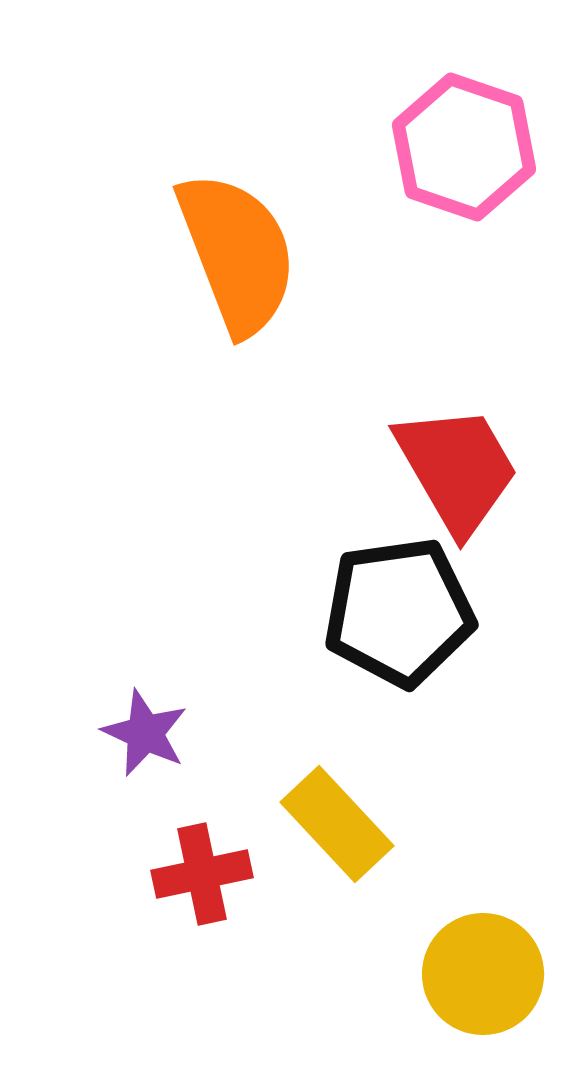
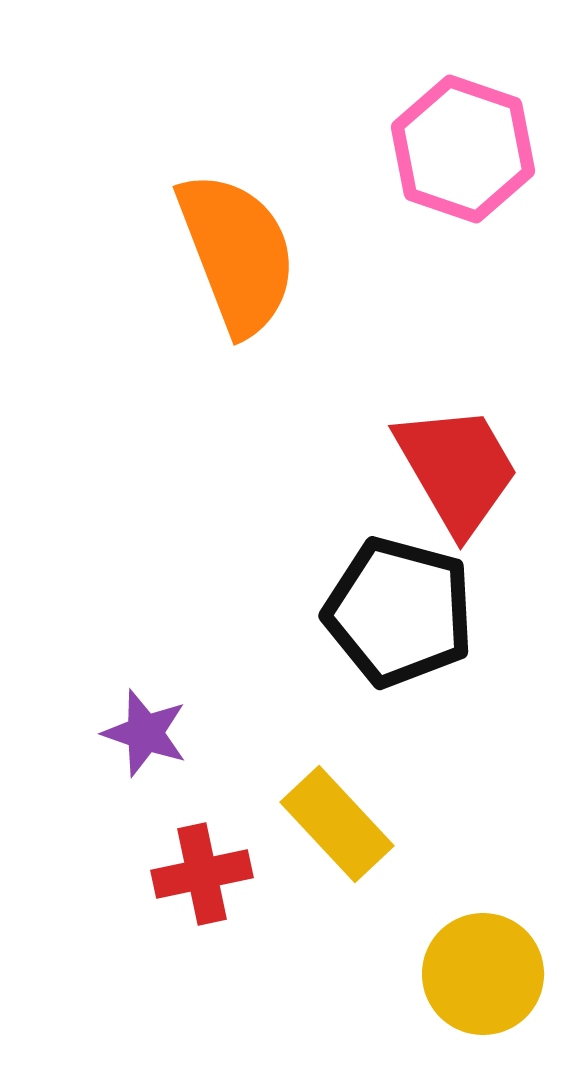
pink hexagon: moved 1 px left, 2 px down
black pentagon: rotated 23 degrees clockwise
purple star: rotated 6 degrees counterclockwise
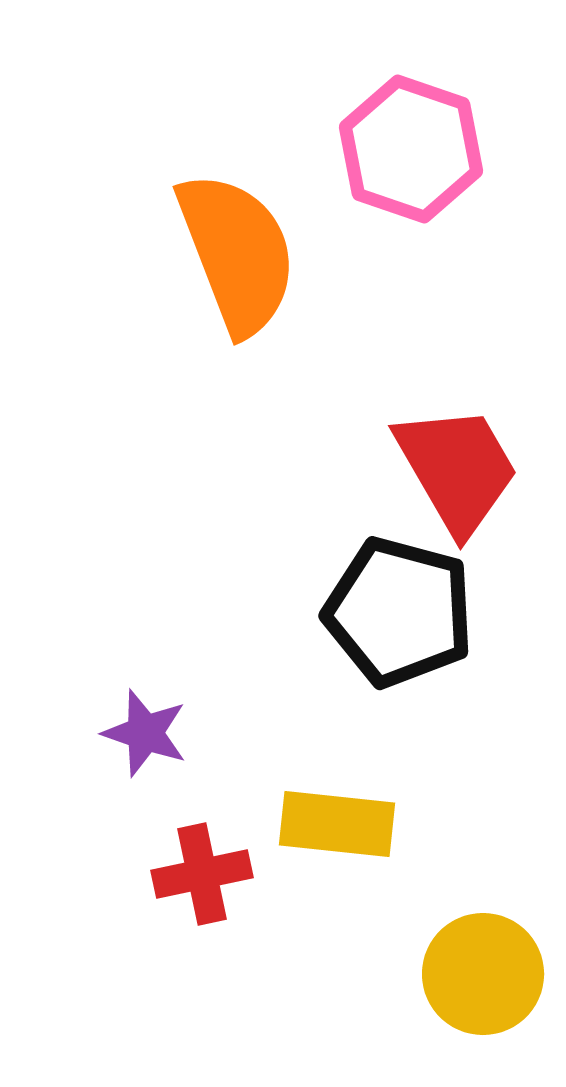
pink hexagon: moved 52 px left
yellow rectangle: rotated 41 degrees counterclockwise
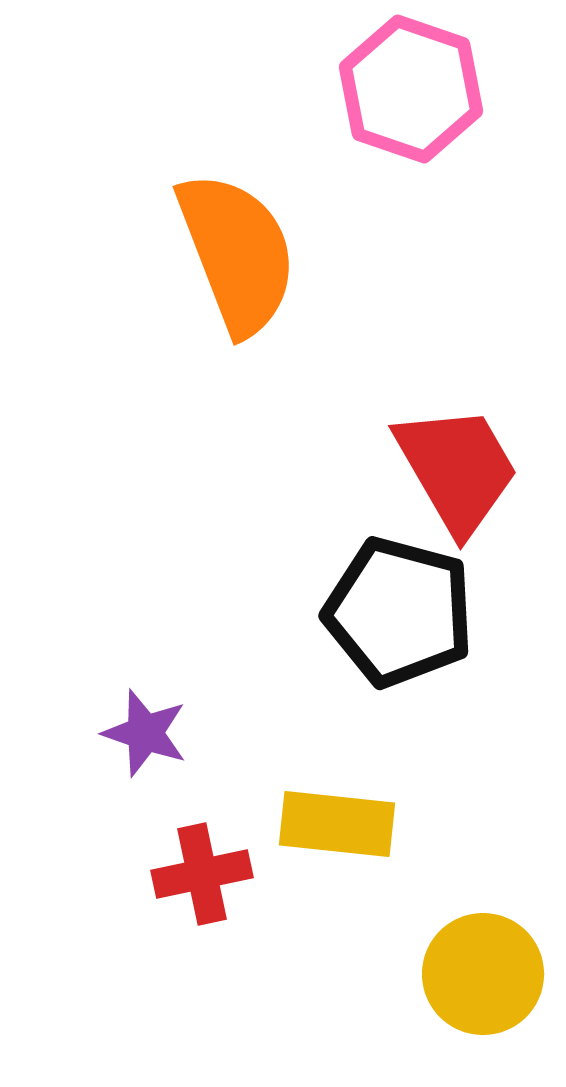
pink hexagon: moved 60 px up
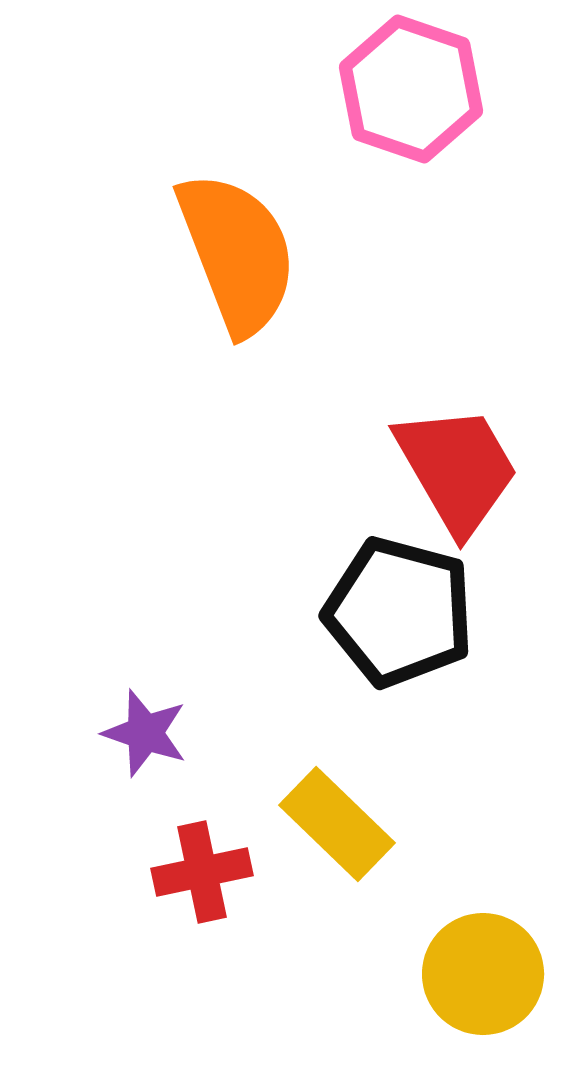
yellow rectangle: rotated 38 degrees clockwise
red cross: moved 2 px up
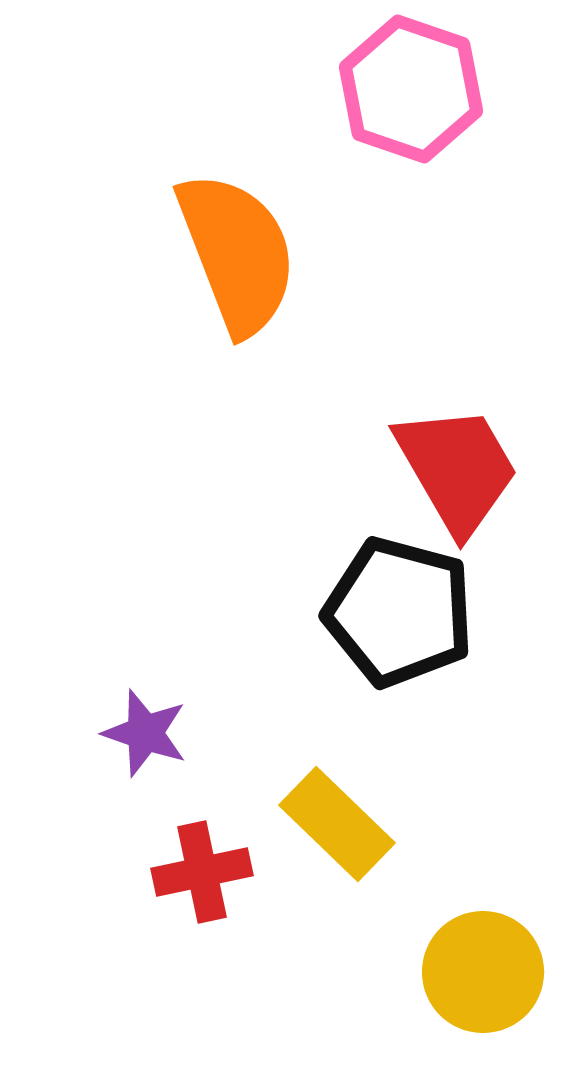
yellow circle: moved 2 px up
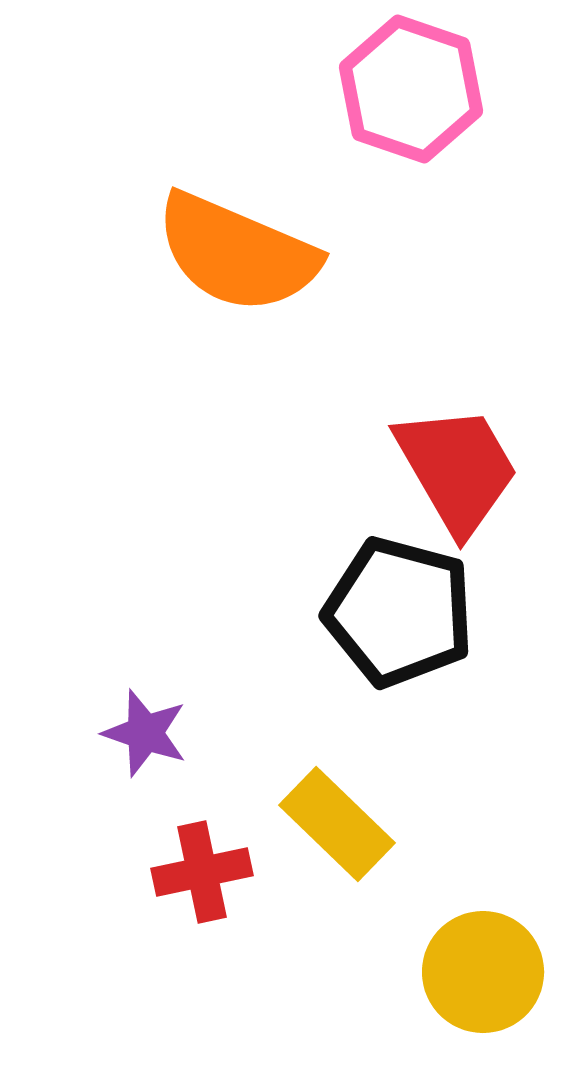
orange semicircle: rotated 134 degrees clockwise
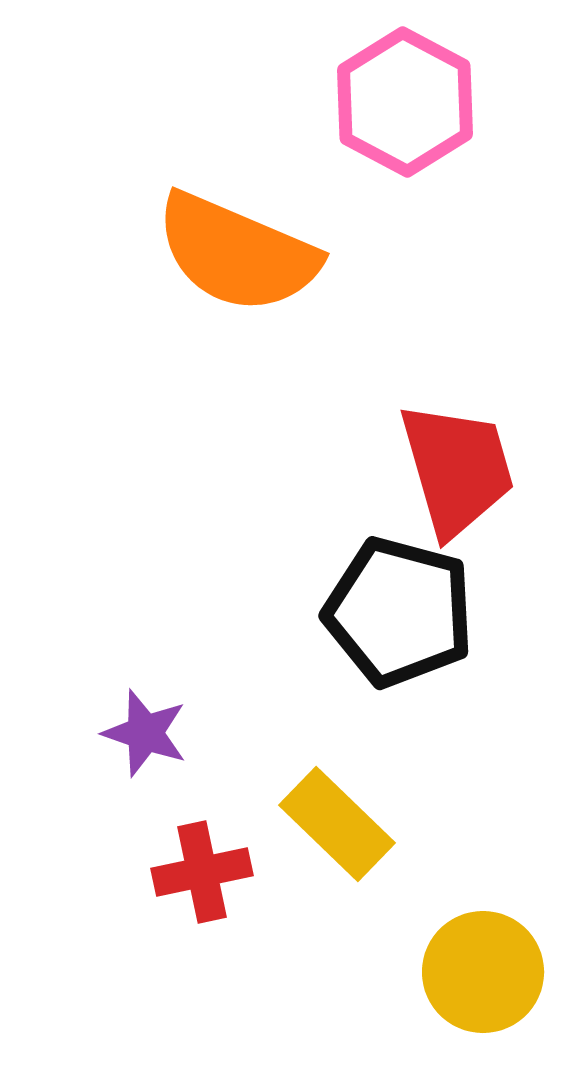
pink hexagon: moved 6 px left, 13 px down; rotated 9 degrees clockwise
red trapezoid: rotated 14 degrees clockwise
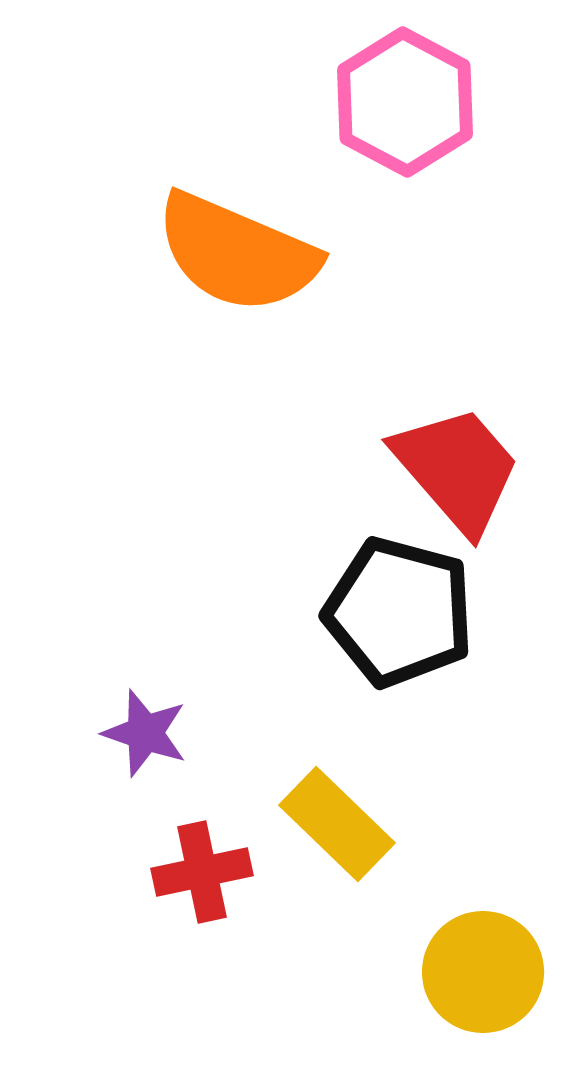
red trapezoid: rotated 25 degrees counterclockwise
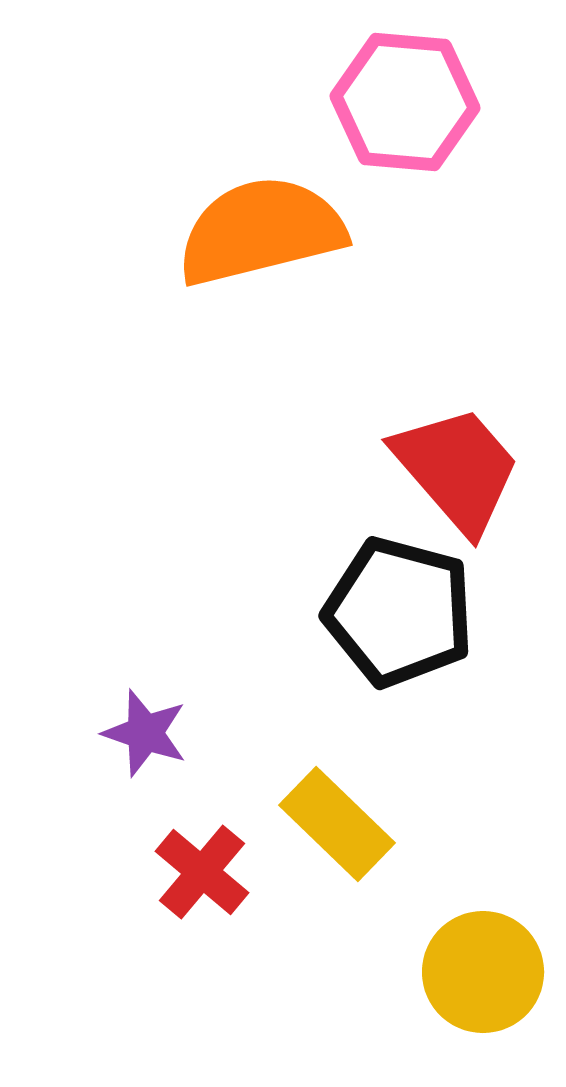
pink hexagon: rotated 23 degrees counterclockwise
orange semicircle: moved 24 px right, 22 px up; rotated 143 degrees clockwise
red cross: rotated 38 degrees counterclockwise
